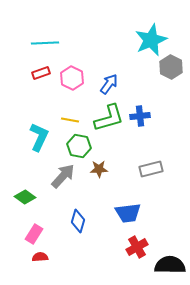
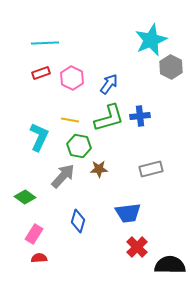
red cross: rotated 15 degrees counterclockwise
red semicircle: moved 1 px left, 1 px down
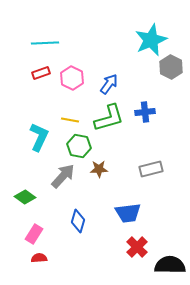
blue cross: moved 5 px right, 4 px up
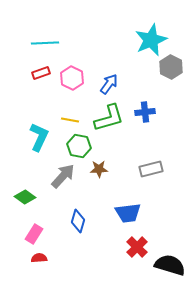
black semicircle: rotated 16 degrees clockwise
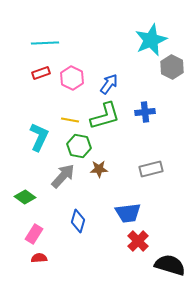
gray hexagon: moved 1 px right
green L-shape: moved 4 px left, 2 px up
red cross: moved 1 px right, 6 px up
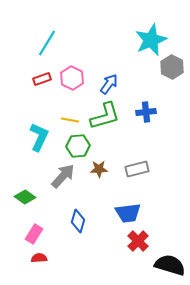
cyan line: moved 2 px right; rotated 56 degrees counterclockwise
red rectangle: moved 1 px right, 6 px down
blue cross: moved 1 px right
green hexagon: moved 1 px left; rotated 15 degrees counterclockwise
gray rectangle: moved 14 px left
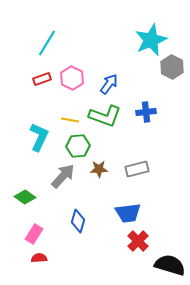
green L-shape: rotated 36 degrees clockwise
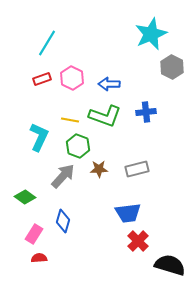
cyan star: moved 6 px up
blue arrow: rotated 125 degrees counterclockwise
green hexagon: rotated 25 degrees clockwise
blue diamond: moved 15 px left
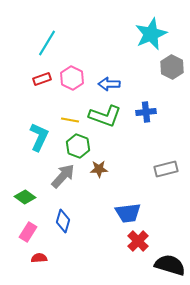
gray rectangle: moved 29 px right
pink rectangle: moved 6 px left, 2 px up
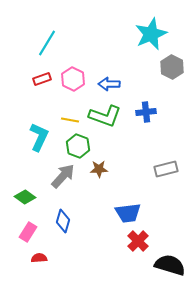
pink hexagon: moved 1 px right, 1 px down
